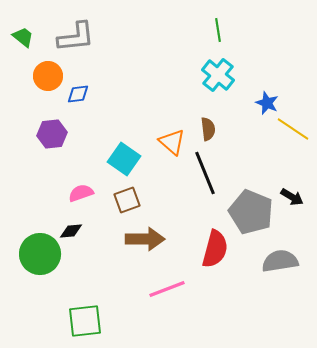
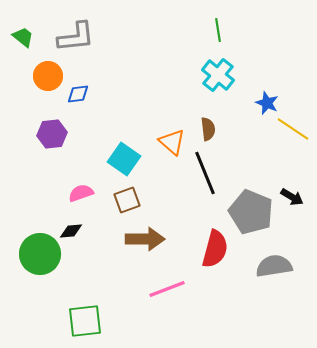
gray semicircle: moved 6 px left, 5 px down
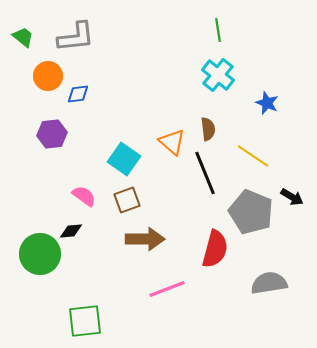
yellow line: moved 40 px left, 27 px down
pink semicircle: moved 3 px right, 3 px down; rotated 55 degrees clockwise
gray semicircle: moved 5 px left, 17 px down
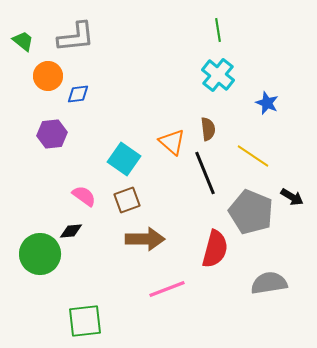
green trapezoid: moved 4 px down
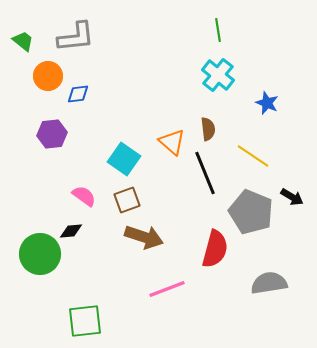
brown arrow: moved 1 px left, 2 px up; rotated 18 degrees clockwise
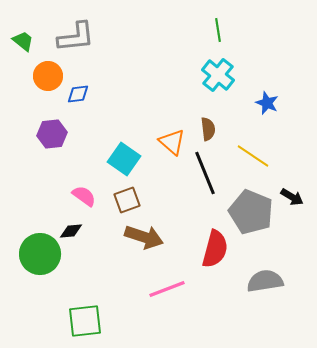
gray semicircle: moved 4 px left, 2 px up
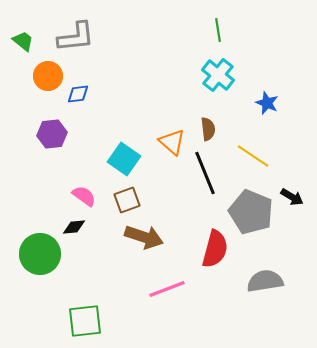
black diamond: moved 3 px right, 4 px up
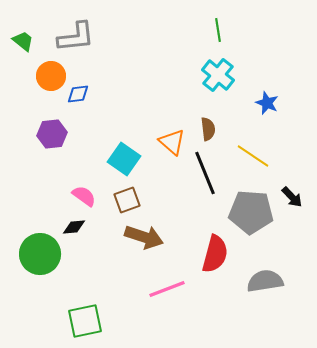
orange circle: moved 3 px right
black arrow: rotated 15 degrees clockwise
gray pentagon: rotated 18 degrees counterclockwise
red semicircle: moved 5 px down
green square: rotated 6 degrees counterclockwise
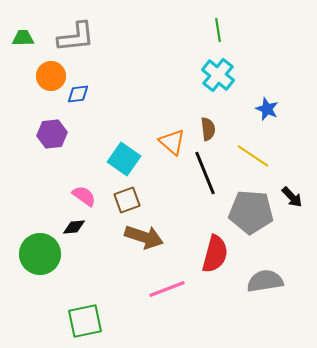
green trapezoid: moved 3 px up; rotated 40 degrees counterclockwise
blue star: moved 6 px down
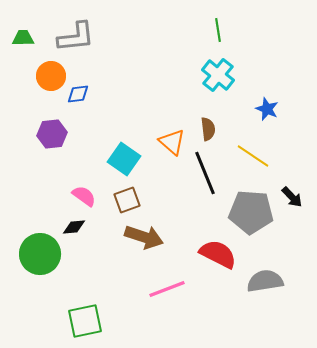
red semicircle: moved 3 px right; rotated 78 degrees counterclockwise
